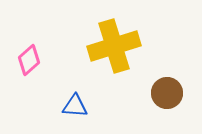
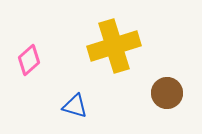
blue triangle: rotated 12 degrees clockwise
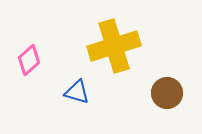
blue triangle: moved 2 px right, 14 px up
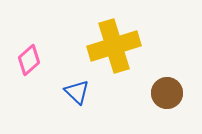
blue triangle: rotated 28 degrees clockwise
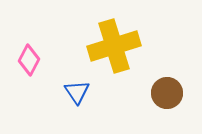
pink diamond: rotated 20 degrees counterclockwise
blue triangle: rotated 12 degrees clockwise
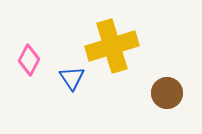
yellow cross: moved 2 px left
blue triangle: moved 5 px left, 14 px up
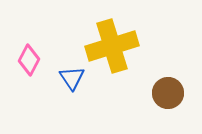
brown circle: moved 1 px right
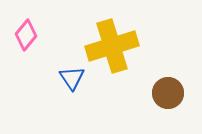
pink diamond: moved 3 px left, 25 px up; rotated 12 degrees clockwise
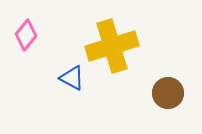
blue triangle: rotated 28 degrees counterclockwise
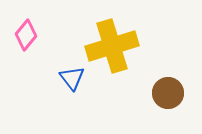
blue triangle: rotated 24 degrees clockwise
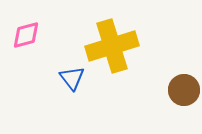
pink diamond: rotated 36 degrees clockwise
brown circle: moved 16 px right, 3 px up
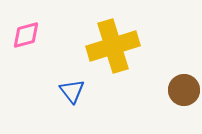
yellow cross: moved 1 px right
blue triangle: moved 13 px down
